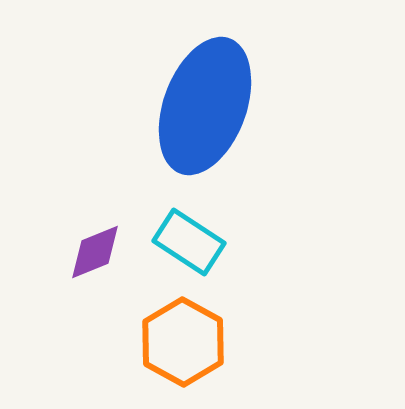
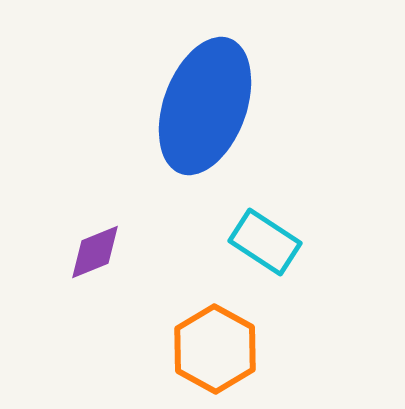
cyan rectangle: moved 76 px right
orange hexagon: moved 32 px right, 7 px down
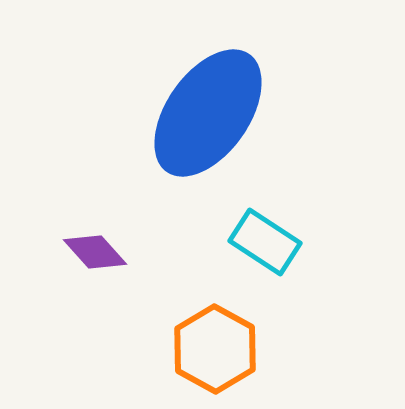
blue ellipse: moved 3 px right, 7 px down; rotated 15 degrees clockwise
purple diamond: rotated 70 degrees clockwise
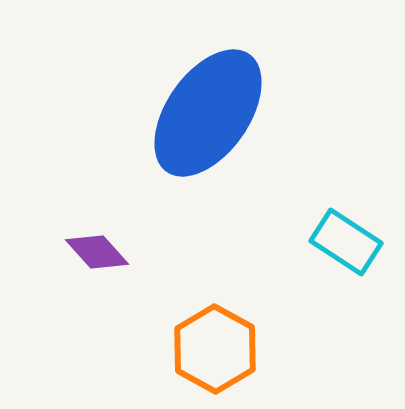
cyan rectangle: moved 81 px right
purple diamond: moved 2 px right
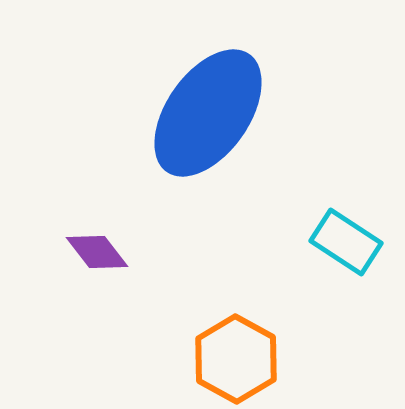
purple diamond: rotated 4 degrees clockwise
orange hexagon: moved 21 px right, 10 px down
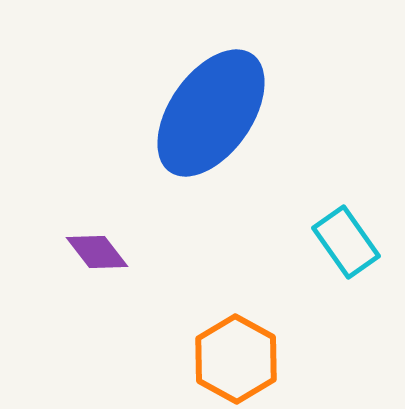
blue ellipse: moved 3 px right
cyan rectangle: rotated 22 degrees clockwise
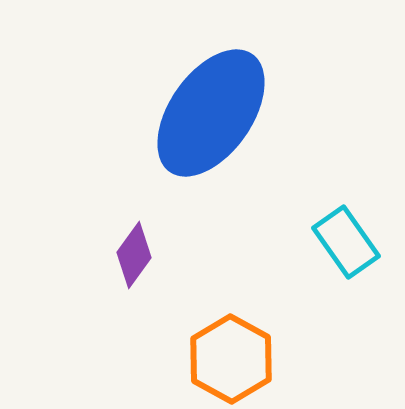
purple diamond: moved 37 px right, 3 px down; rotated 74 degrees clockwise
orange hexagon: moved 5 px left
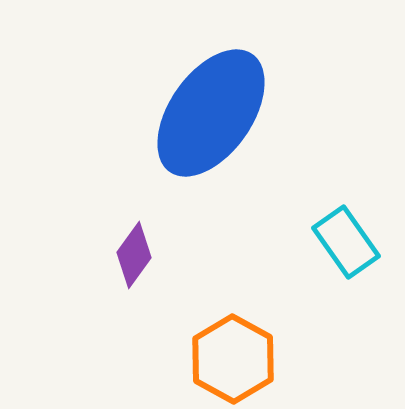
orange hexagon: moved 2 px right
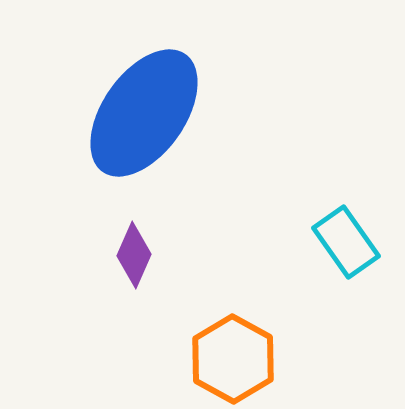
blue ellipse: moved 67 px left
purple diamond: rotated 12 degrees counterclockwise
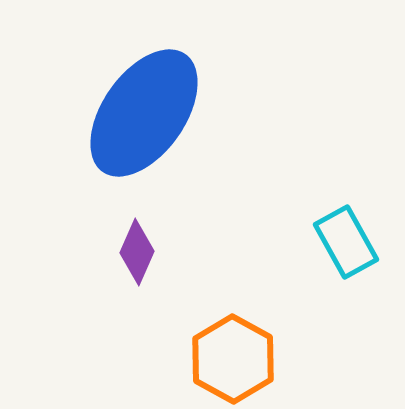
cyan rectangle: rotated 6 degrees clockwise
purple diamond: moved 3 px right, 3 px up
